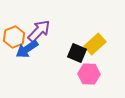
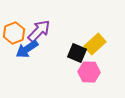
orange hexagon: moved 4 px up
pink hexagon: moved 2 px up
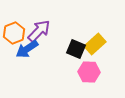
black square: moved 1 px left, 4 px up
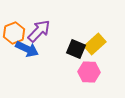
blue arrow: rotated 120 degrees counterclockwise
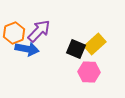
blue arrow: rotated 15 degrees counterclockwise
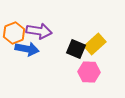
purple arrow: rotated 55 degrees clockwise
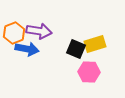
yellow rectangle: rotated 25 degrees clockwise
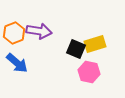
blue arrow: moved 10 px left, 14 px down; rotated 30 degrees clockwise
pink hexagon: rotated 10 degrees clockwise
